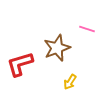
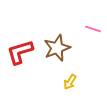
pink line: moved 6 px right
red L-shape: moved 12 px up
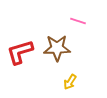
pink line: moved 15 px left, 8 px up
brown star: rotated 20 degrees clockwise
